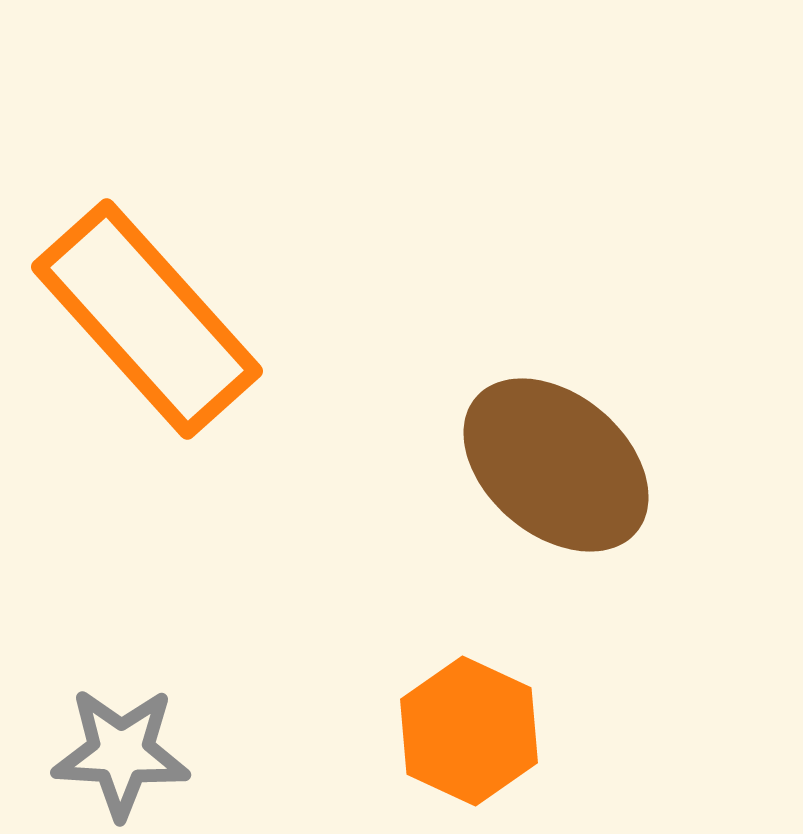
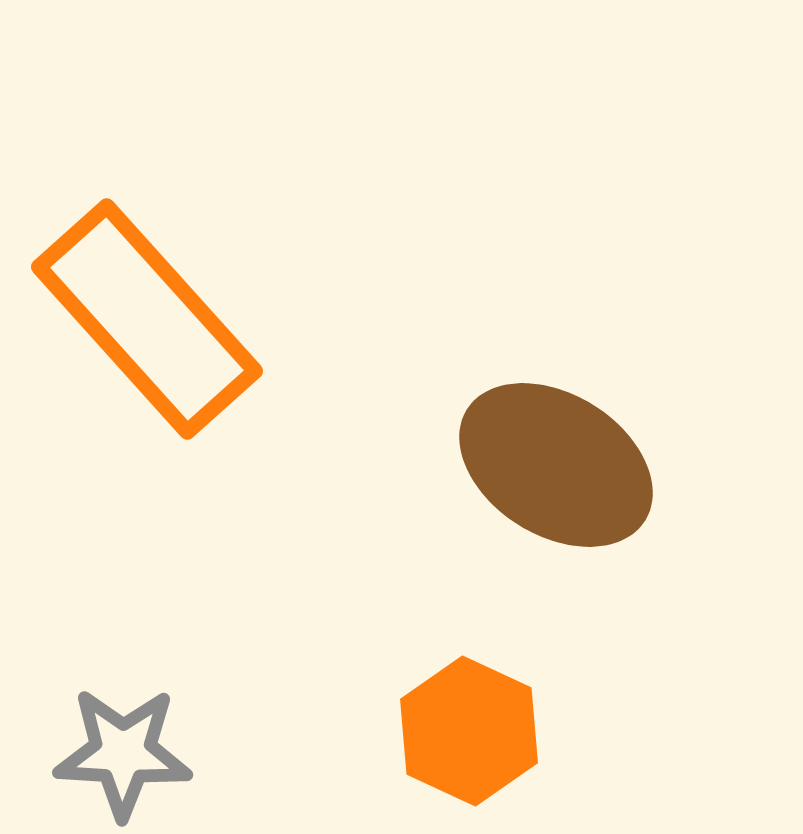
brown ellipse: rotated 8 degrees counterclockwise
gray star: moved 2 px right
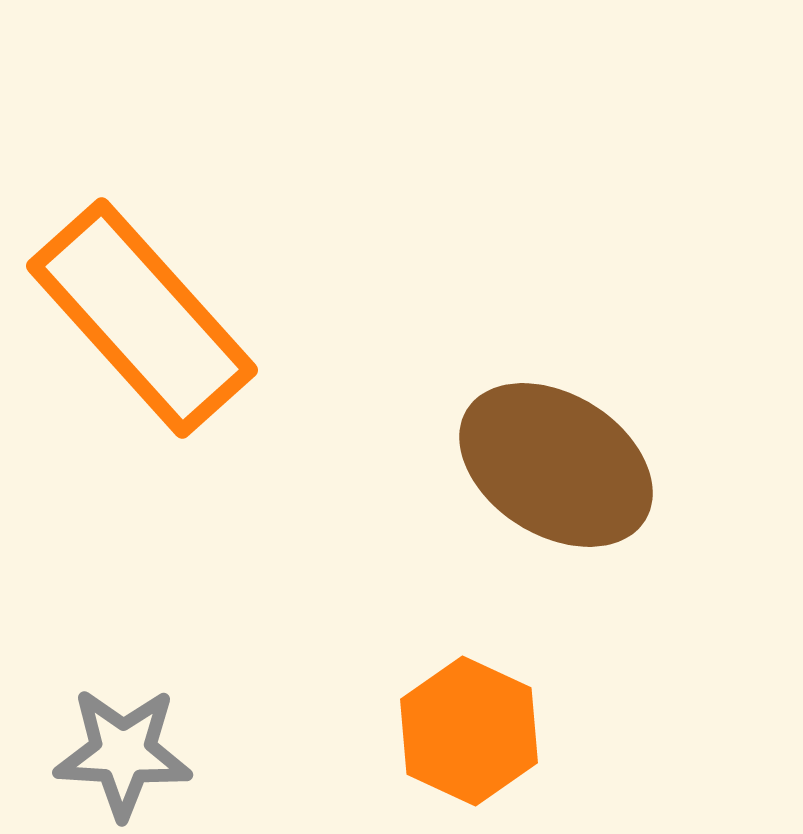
orange rectangle: moved 5 px left, 1 px up
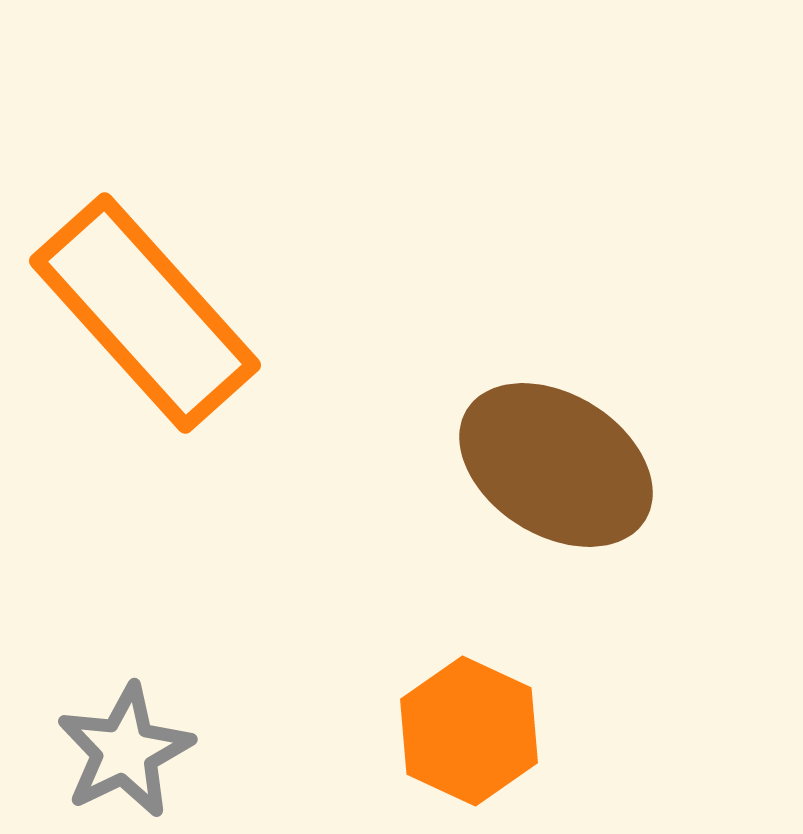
orange rectangle: moved 3 px right, 5 px up
gray star: moved 2 px right, 2 px up; rotated 29 degrees counterclockwise
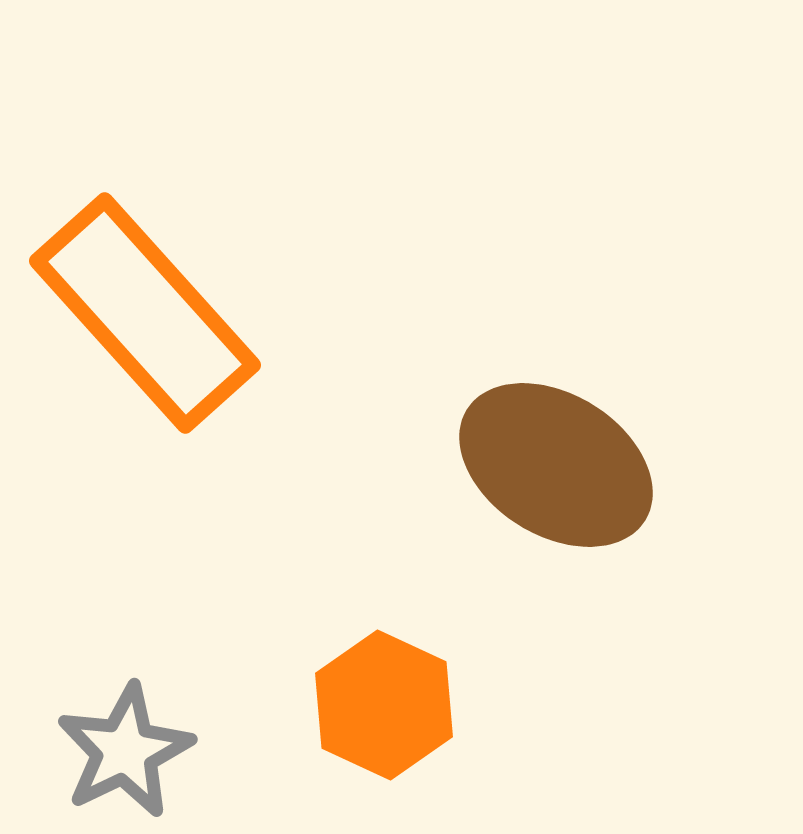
orange hexagon: moved 85 px left, 26 px up
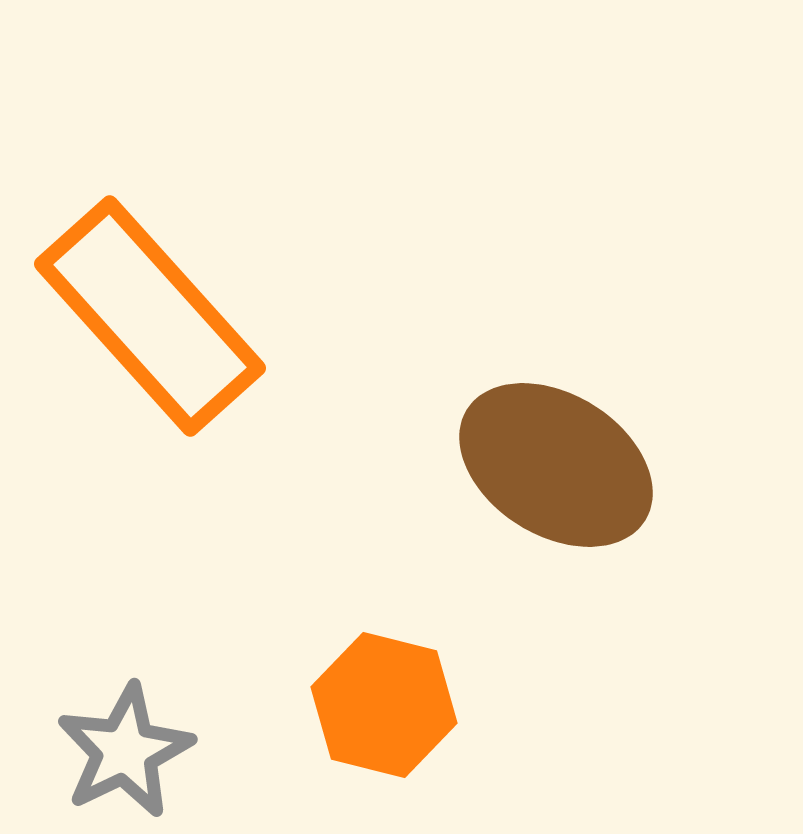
orange rectangle: moved 5 px right, 3 px down
orange hexagon: rotated 11 degrees counterclockwise
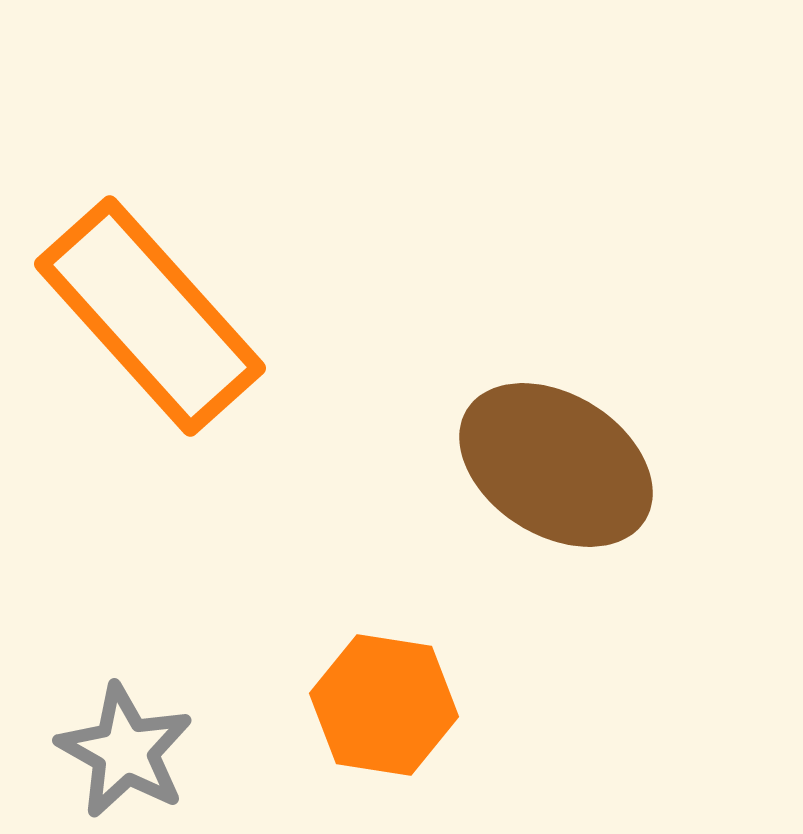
orange hexagon: rotated 5 degrees counterclockwise
gray star: rotated 17 degrees counterclockwise
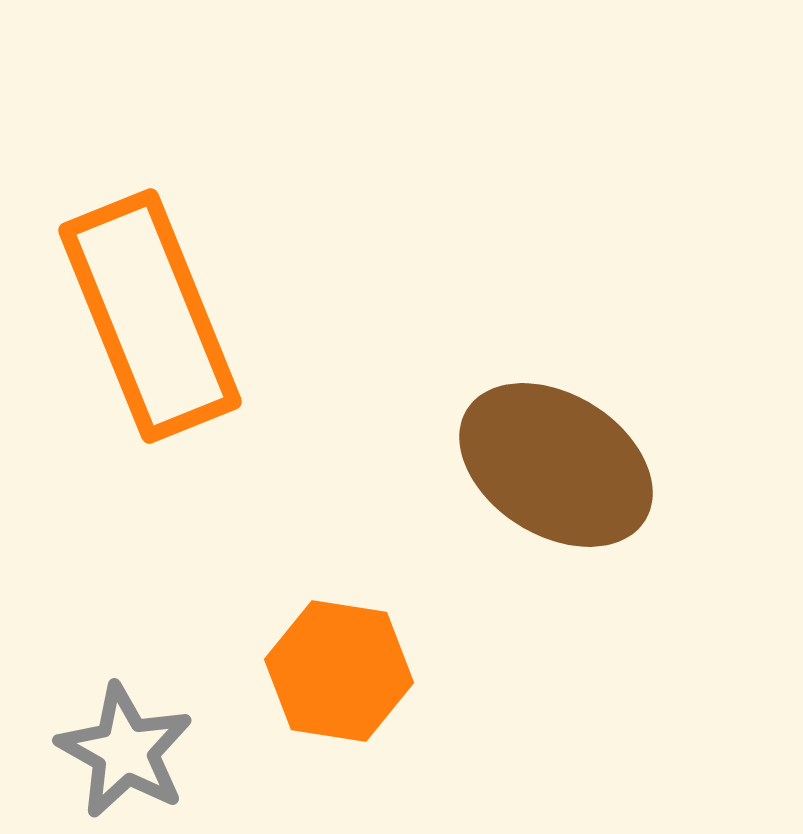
orange rectangle: rotated 20 degrees clockwise
orange hexagon: moved 45 px left, 34 px up
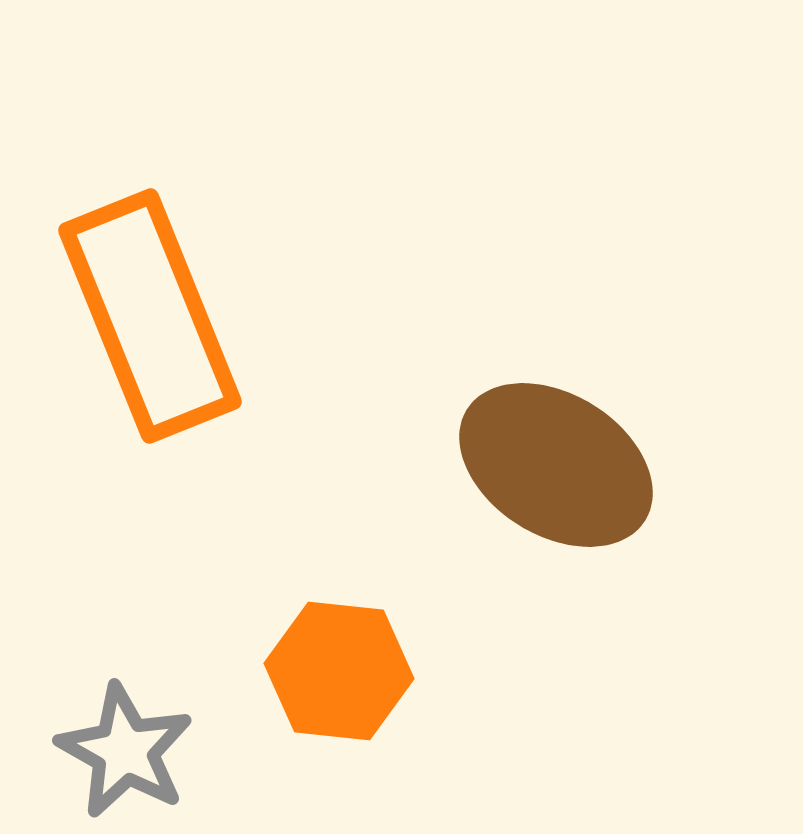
orange hexagon: rotated 3 degrees counterclockwise
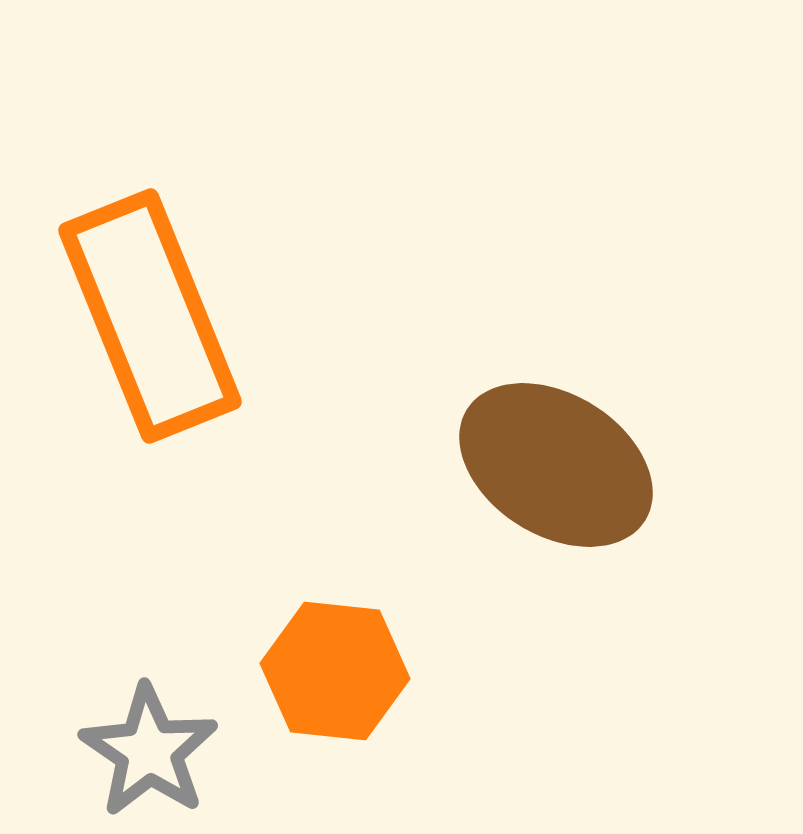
orange hexagon: moved 4 px left
gray star: moved 24 px right; rotated 5 degrees clockwise
